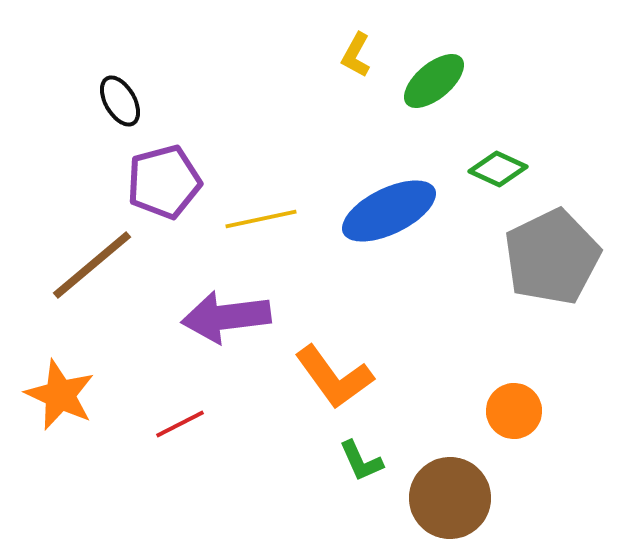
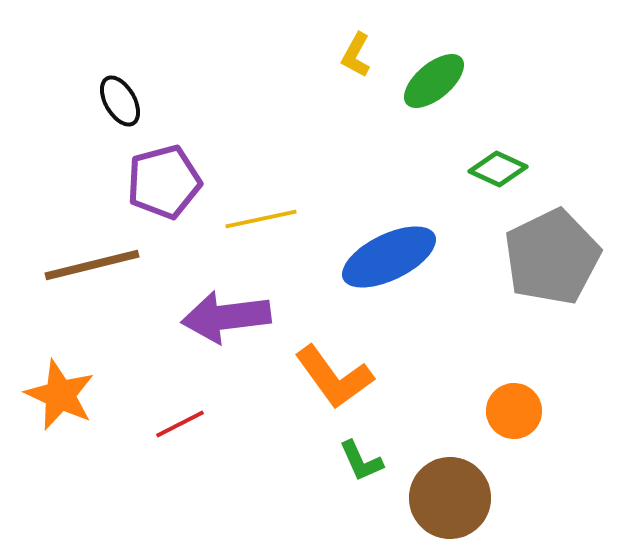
blue ellipse: moved 46 px down
brown line: rotated 26 degrees clockwise
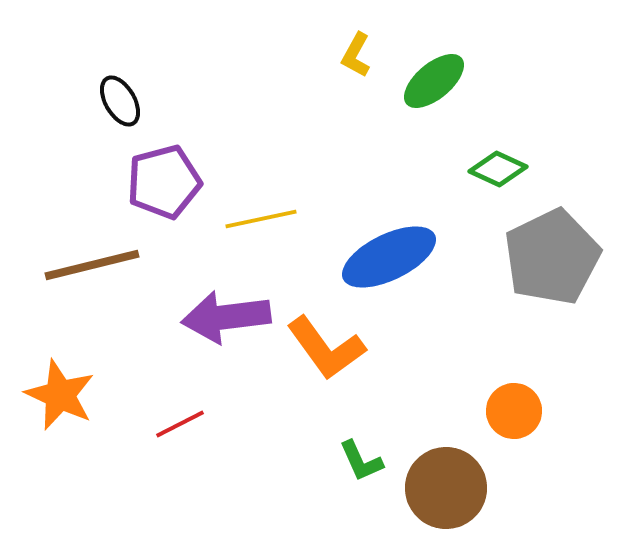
orange L-shape: moved 8 px left, 29 px up
brown circle: moved 4 px left, 10 px up
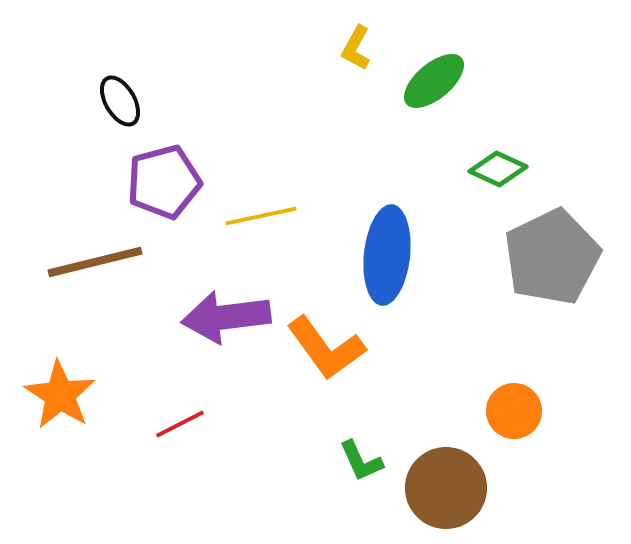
yellow L-shape: moved 7 px up
yellow line: moved 3 px up
blue ellipse: moved 2 px left, 2 px up; rotated 58 degrees counterclockwise
brown line: moved 3 px right, 3 px up
orange star: rotated 8 degrees clockwise
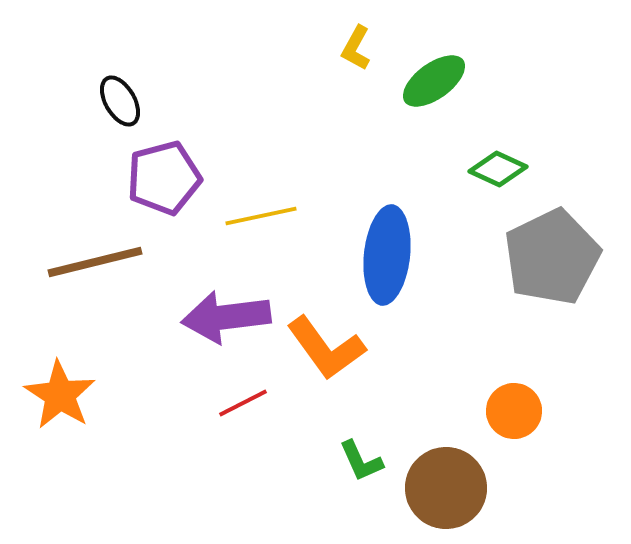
green ellipse: rotated 4 degrees clockwise
purple pentagon: moved 4 px up
red line: moved 63 px right, 21 px up
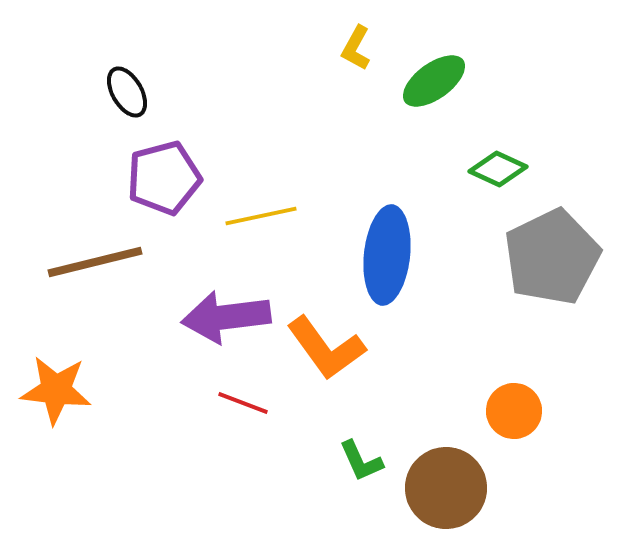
black ellipse: moved 7 px right, 9 px up
orange star: moved 4 px left, 5 px up; rotated 26 degrees counterclockwise
red line: rotated 48 degrees clockwise
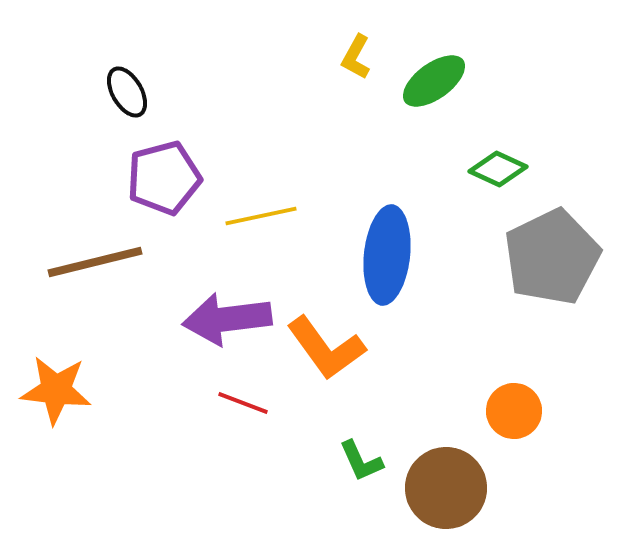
yellow L-shape: moved 9 px down
purple arrow: moved 1 px right, 2 px down
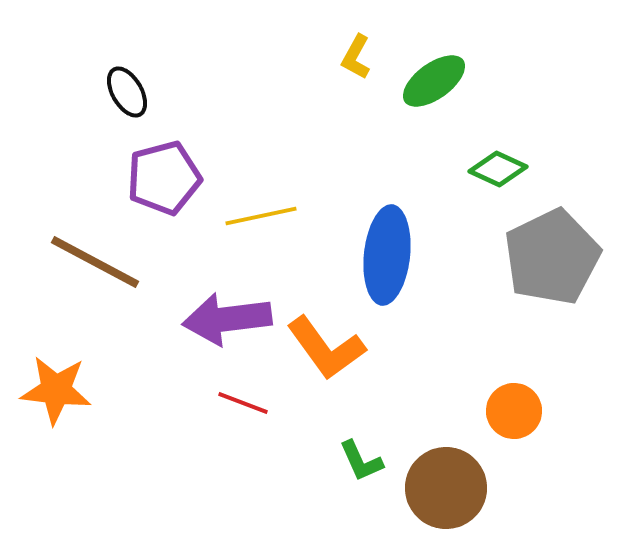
brown line: rotated 42 degrees clockwise
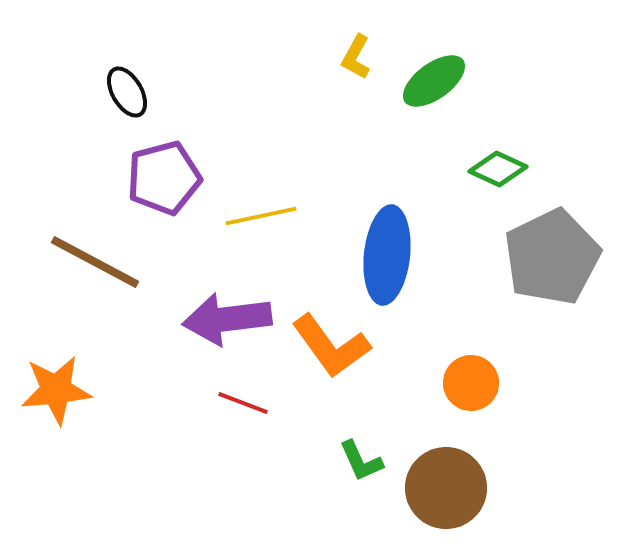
orange L-shape: moved 5 px right, 2 px up
orange star: rotated 12 degrees counterclockwise
orange circle: moved 43 px left, 28 px up
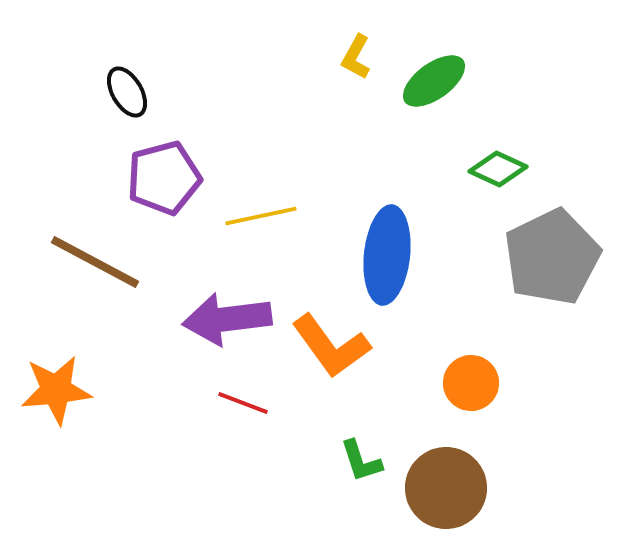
green L-shape: rotated 6 degrees clockwise
